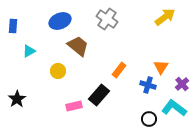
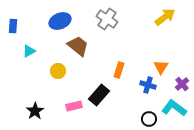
orange rectangle: rotated 21 degrees counterclockwise
black star: moved 18 px right, 12 px down
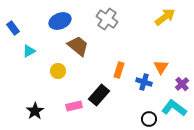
blue rectangle: moved 2 px down; rotated 40 degrees counterclockwise
blue cross: moved 4 px left, 3 px up
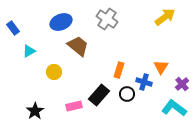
blue ellipse: moved 1 px right, 1 px down
yellow circle: moved 4 px left, 1 px down
black circle: moved 22 px left, 25 px up
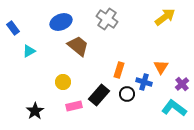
yellow circle: moved 9 px right, 10 px down
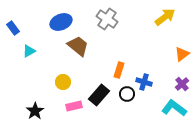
orange triangle: moved 21 px right, 13 px up; rotated 21 degrees clockwise
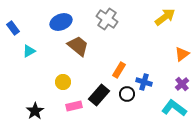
orange rectangle: rotated 14 degrees clockwise
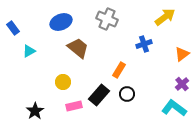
gray cross: rotated 10 degrees counterclockwise
brown trapezoid: moved 2 px down
blue cross: moved 38 px up; rotated 35 degrees counterclockwise
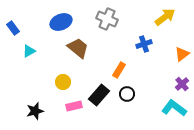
black star: rotated 18 degrees clockwise
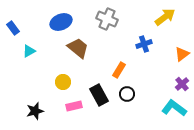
black rectangle: rotated 70 degrees counterclockwise
